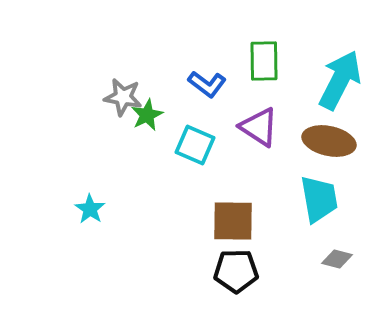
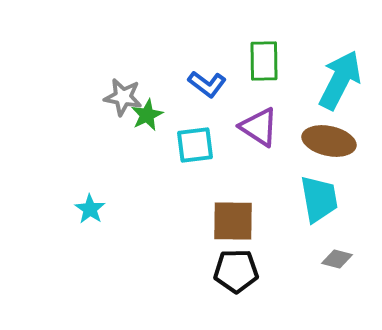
cyan square: rotated 30 degrees counterclockwise
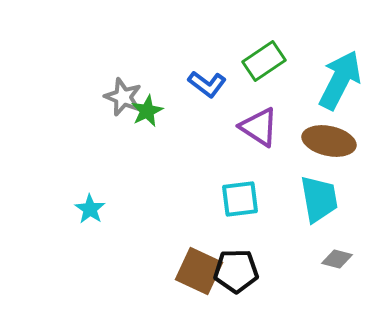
green rectangle: rotated 57 degrees clockwise
gray star: rotated 12 degrees clockwise
green star: moved 4 px up
cyan square: moved 45 px right, 54 px down
brown square: moved 34 px left, 50 px down; rotated 24 degrees clockwise
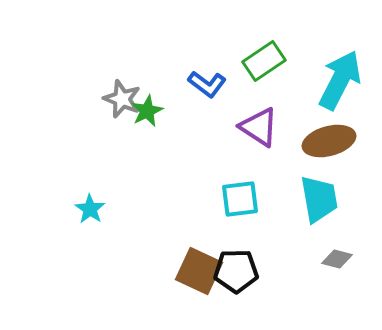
gray star: moved 1 px left, 2 px down
brown ellipse: rotated 27 degrees counterclockwise
